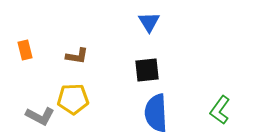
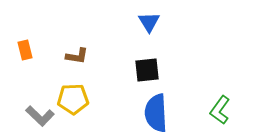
gray L-shape: rotated 16 degrees clockwise
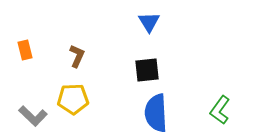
brown L-shape: rotated 75 degrees counterclockwise
gray L-shape: moved 7 px left
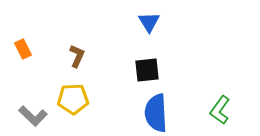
orange rectangle: moved 2 px left, 1 px up; rotated 12 degrees counterclockwise
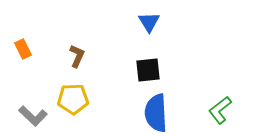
black square: moved 1 px right
green L-shape: rotated 16 degrees clockwise
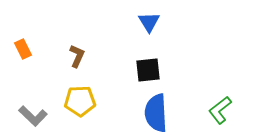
yellow pentagon: moved 7 px right, 2 px down
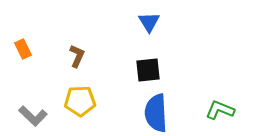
green L-shape: rotated 60 degrees clockwise
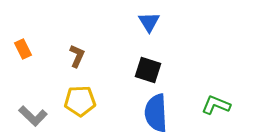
black square: rotated 24 degrees clockwise
green L-shape: moved 4 px left, 5 px up
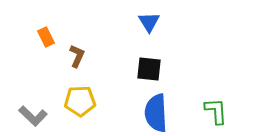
orange rectangle: moved 23 px right, 12 px up
black square: moved 1 px right, 1 px up; rotated 12 degrees counterclockwise
green L-shape: moved 6 px down; rotated 64 degrees clockwise
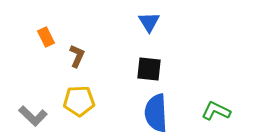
yellow pentagon: moved 1 px left
green L-shape: rotated 60 degrees counterclockwise
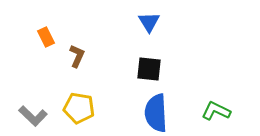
yellow pentagon: moved 7 px down; rotated 12 degrees clockwise
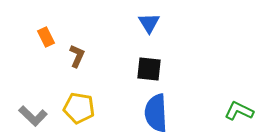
blue triangle: moved 1 px down
green L-shape: moved 23 px right
